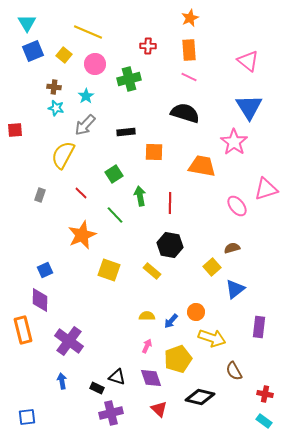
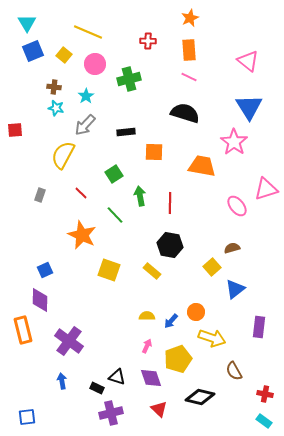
red cross at (148, 46): moved 5 px up
orange star at (82, 235): rotated 24 degrees counterclockwise
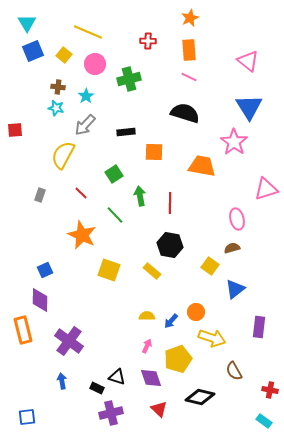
brown cross at (54, 87): moved 4 px right
pink ellipse at (237, 206): moved 13 px down; rotated 25 degrees clockwise
yellow square at (212, 267): moved 2 px left, 1 px up; rotated 12 degrees counterclockwise
red cross at (265, 394): moved 5 px right, 4 px up
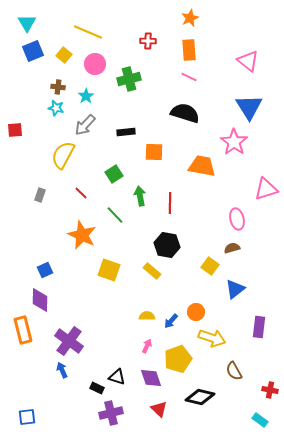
black hexagon at (170, 245): moved 3 px left
blue arrow at (62, 381): moved 11 px up; rotated 14 degrees counterclockwise
cyan rectangle at (264, 421): moved 4 px left, 1 px up
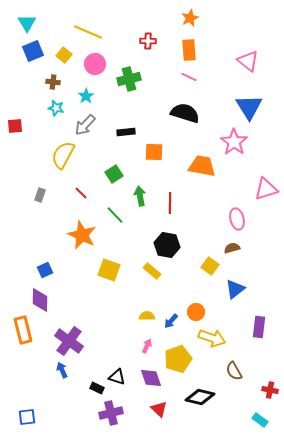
brown cross at (58, 87): moved 5 px left, 5 px up
red square at (15, 130): moved 4 px up
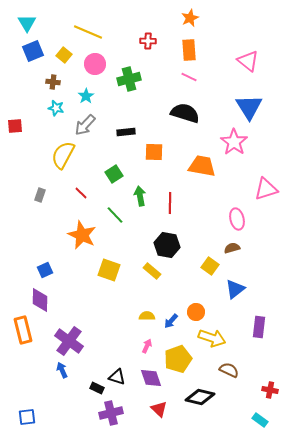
brown semicircle at (234, 371): moved 5 px left, 1 px up; rotated 144 degrees clockwise
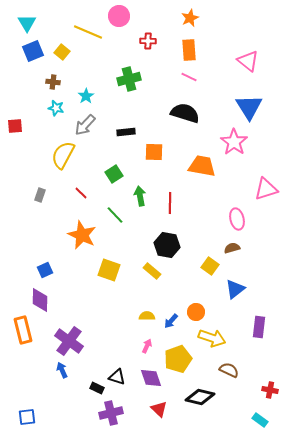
yellow square at (64, 55): moved 2 px left, 3 px up
pink circle at (95, 64): moved 24 px right, 48 px up
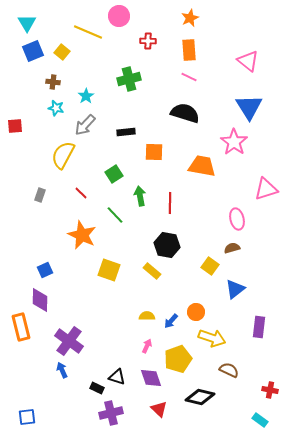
orange rectangle at (23, 330): moved 2 px left, 3 px up
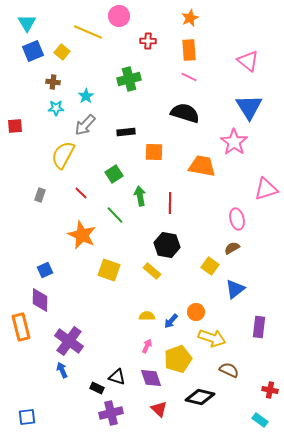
cyan star at (56, 108): rotated 14 degrees counterclockwise
brown semicircle at (232, 248): rotated 14 degrees counterclockwise
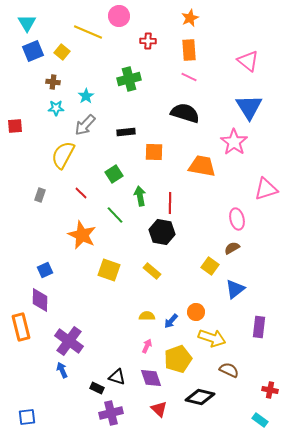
black hexagon at (167, 245): moved 5 px left, 13 px up
